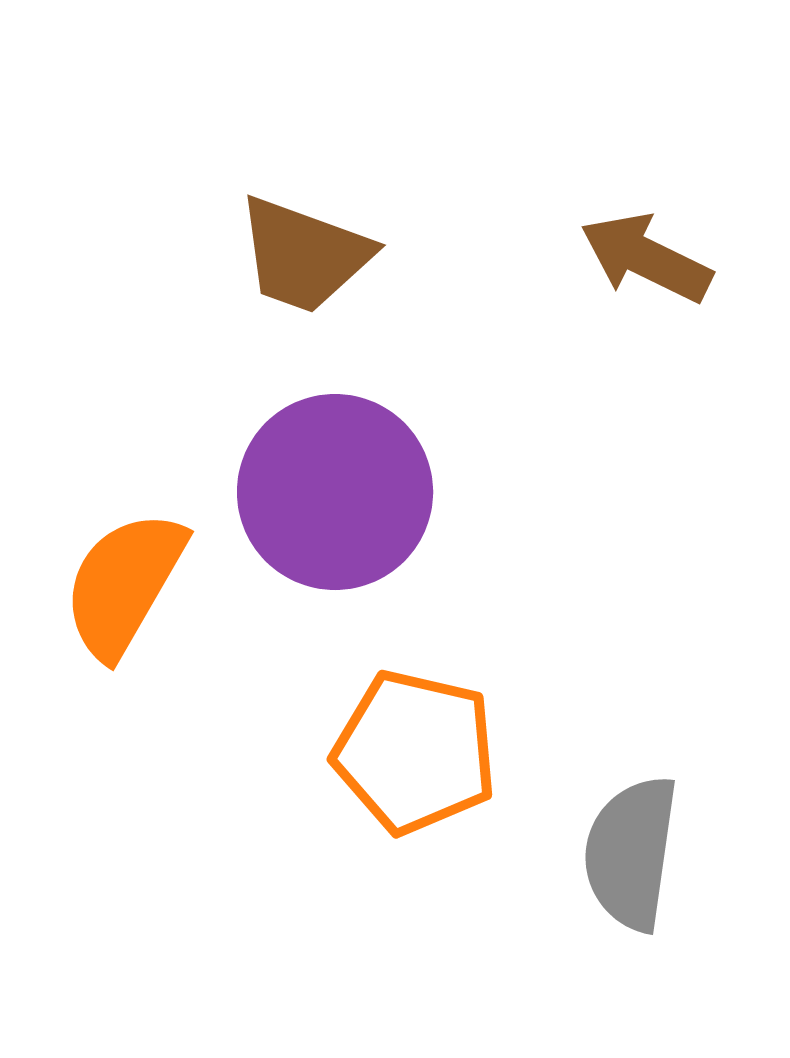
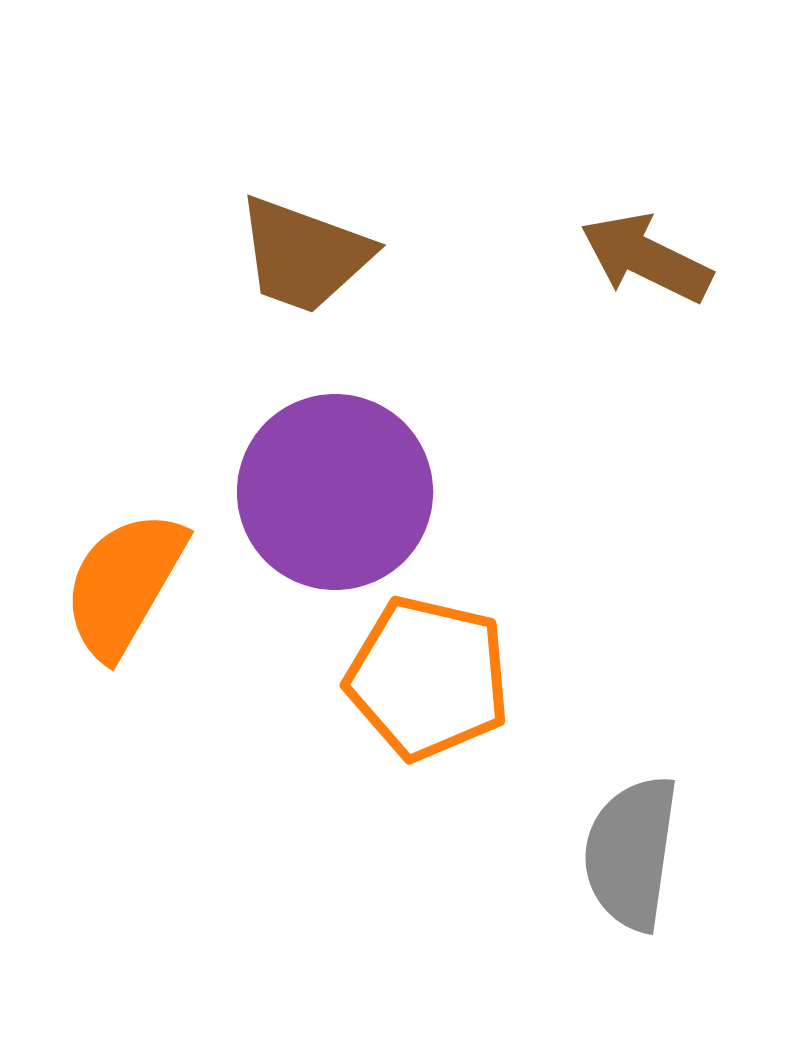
orange pentagon: moved 13 px right, 74 px up
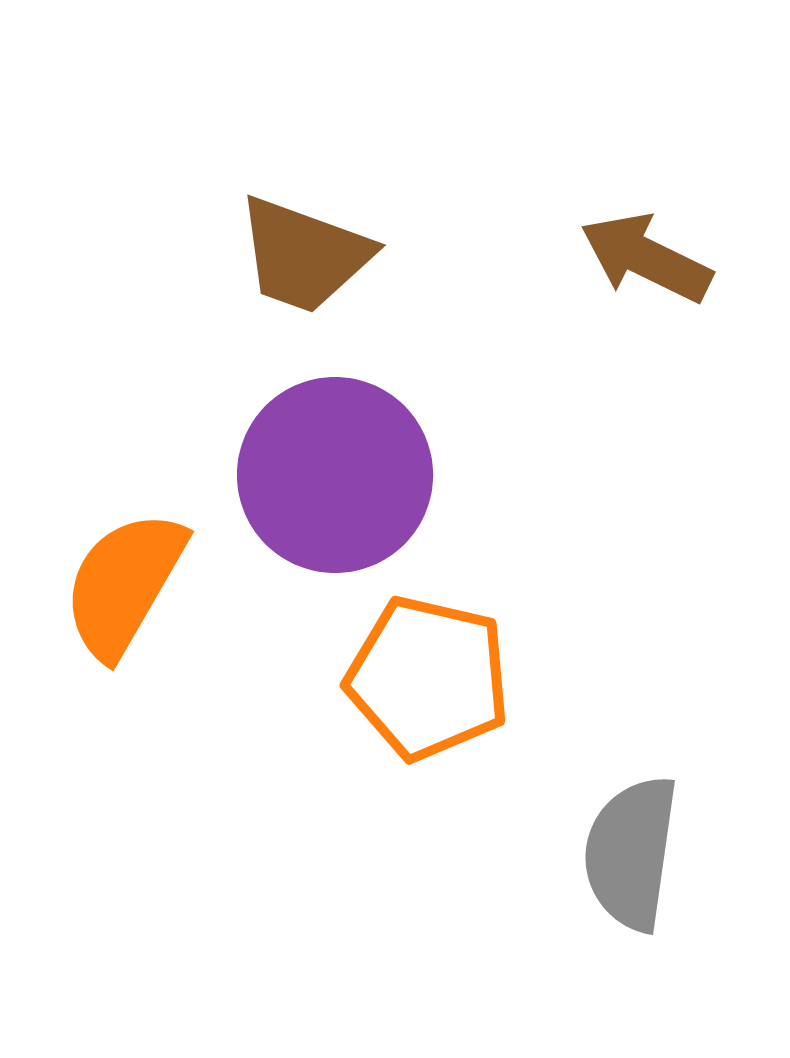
purple circle: moved 17 px up
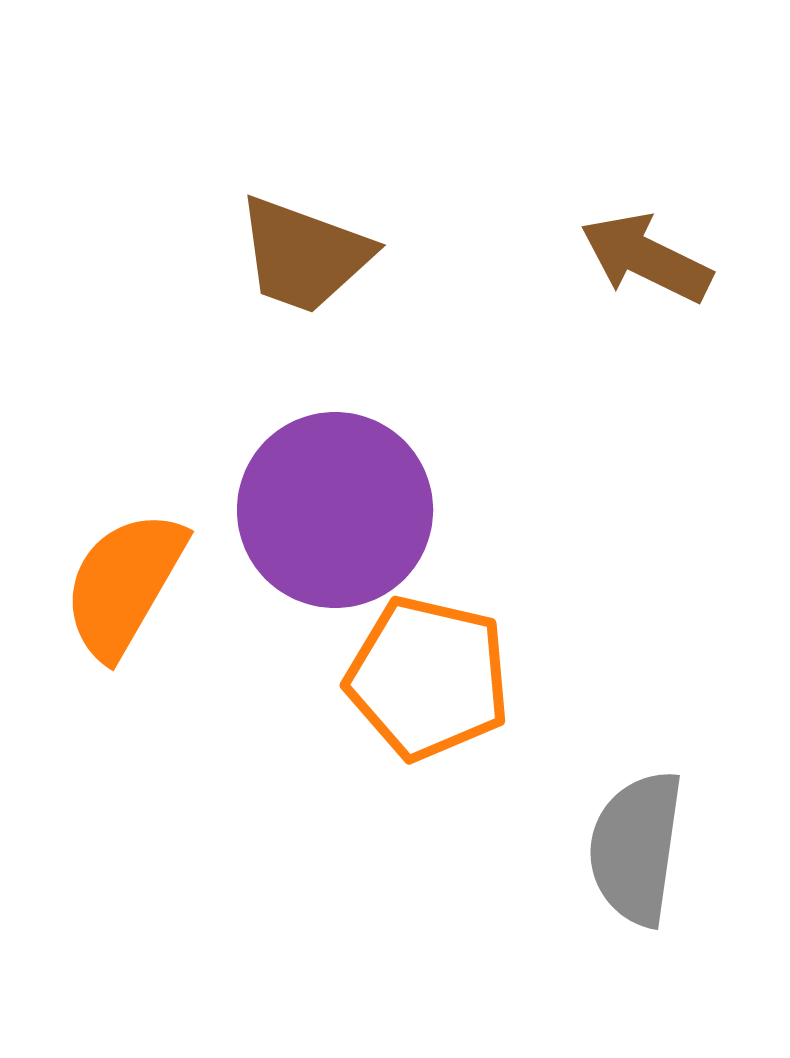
purple circle: moved 35 px down
gray semicircle: moved 5 px right, 5 px up
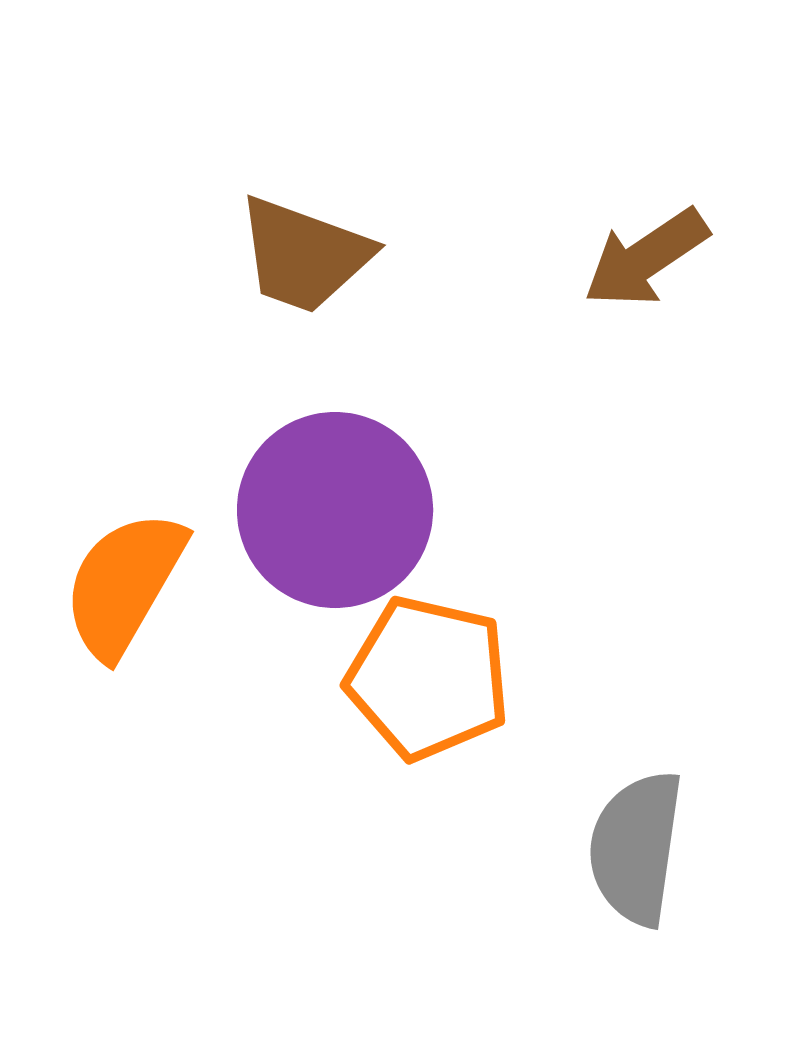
brown arrow: rotated 60 degrees counterclockwise
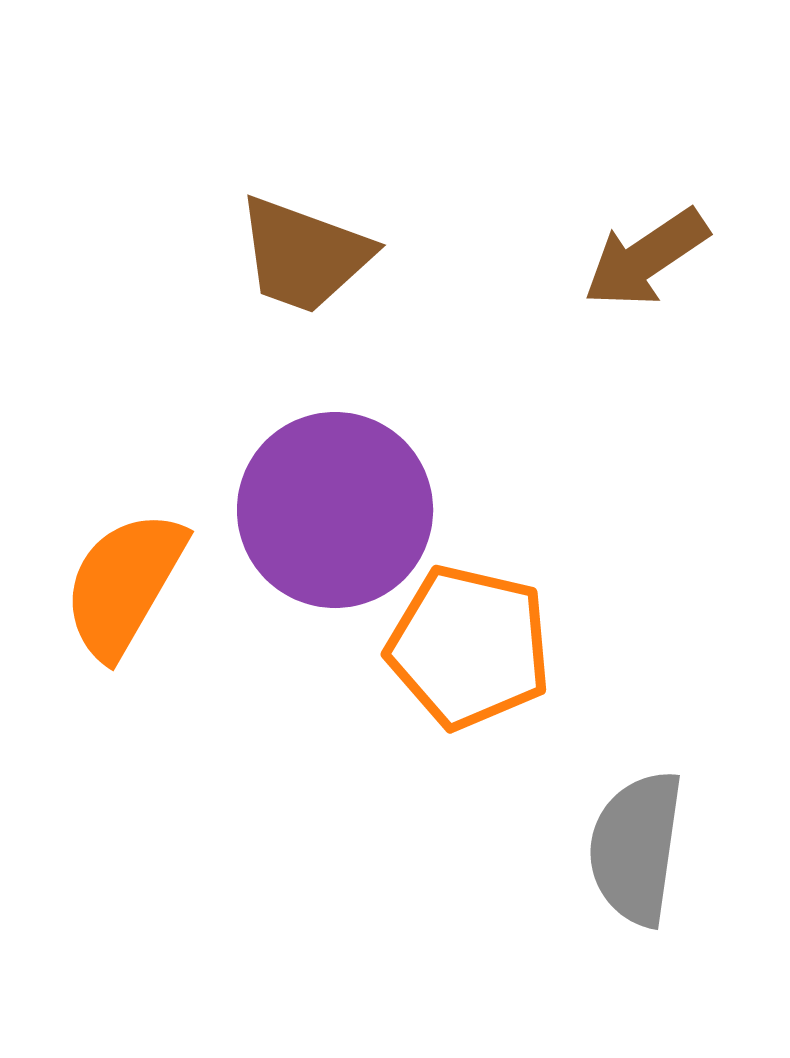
orange pentagon: moved 41 px right, 31 px up
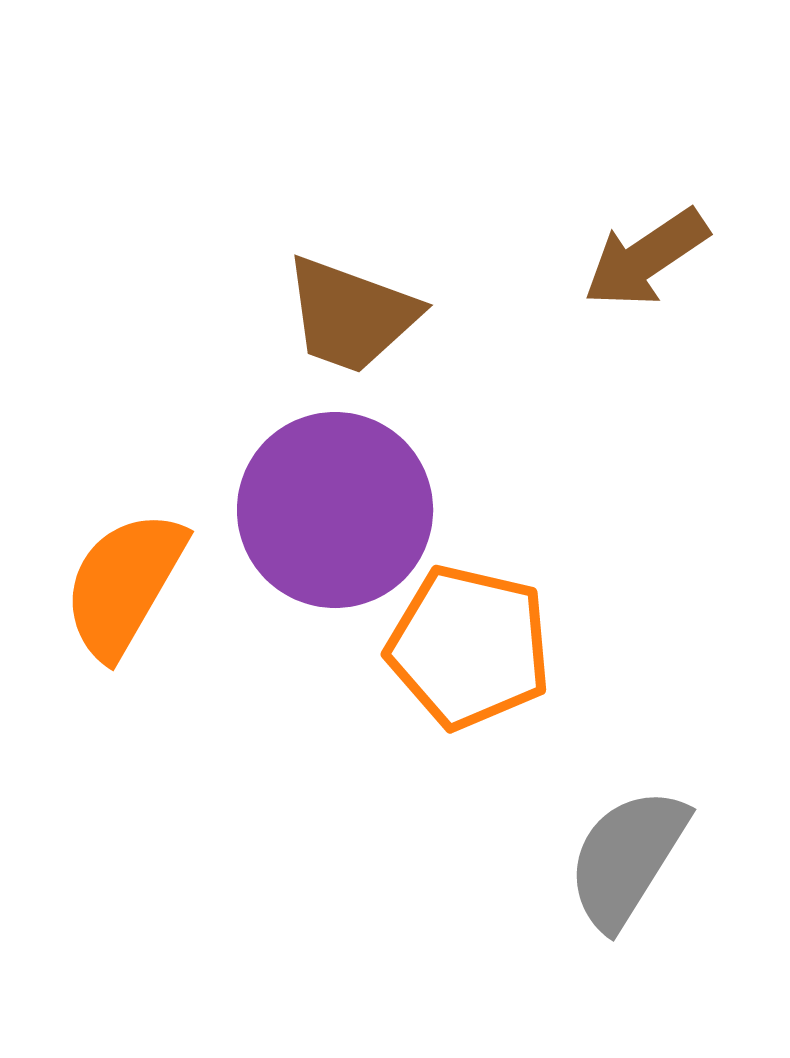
brown trapezoid: moved 47 px right, 60 px down
gray semicircle: moved 9 px left, 10 px down; rotated 24 degrees clockwise
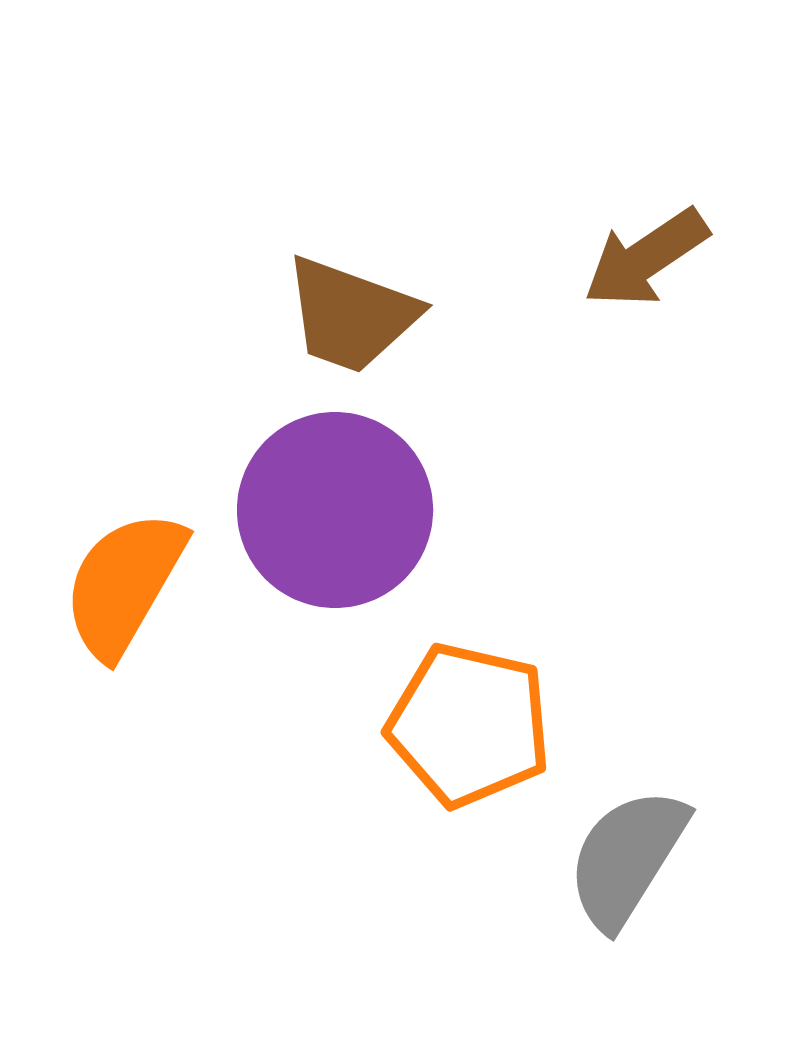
orange pentagon: moved 78 px down
